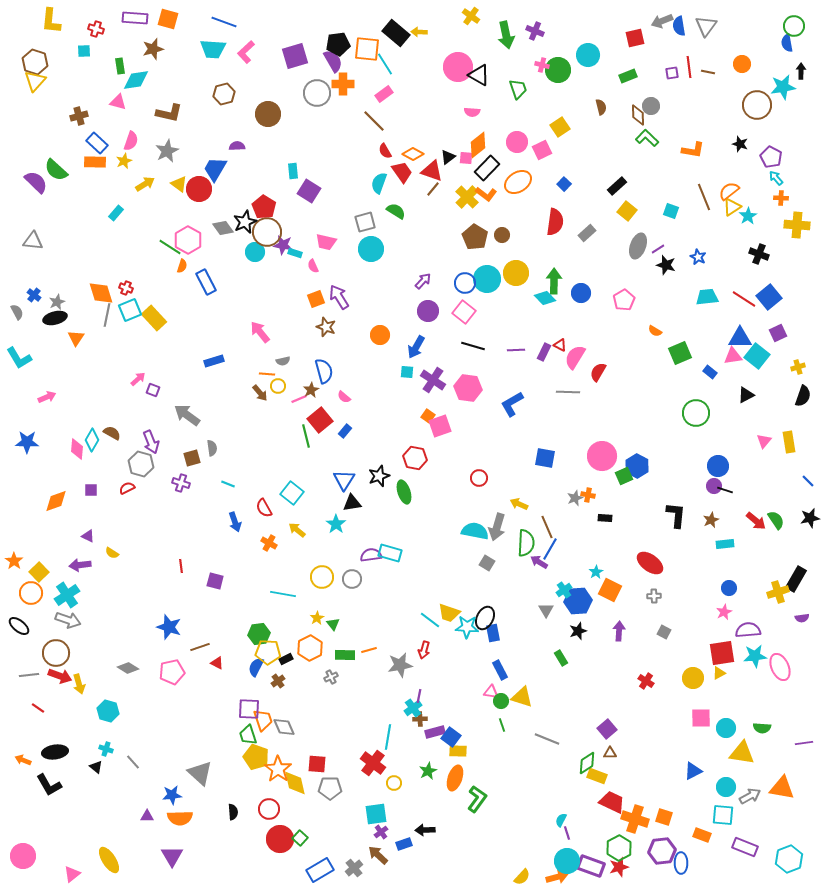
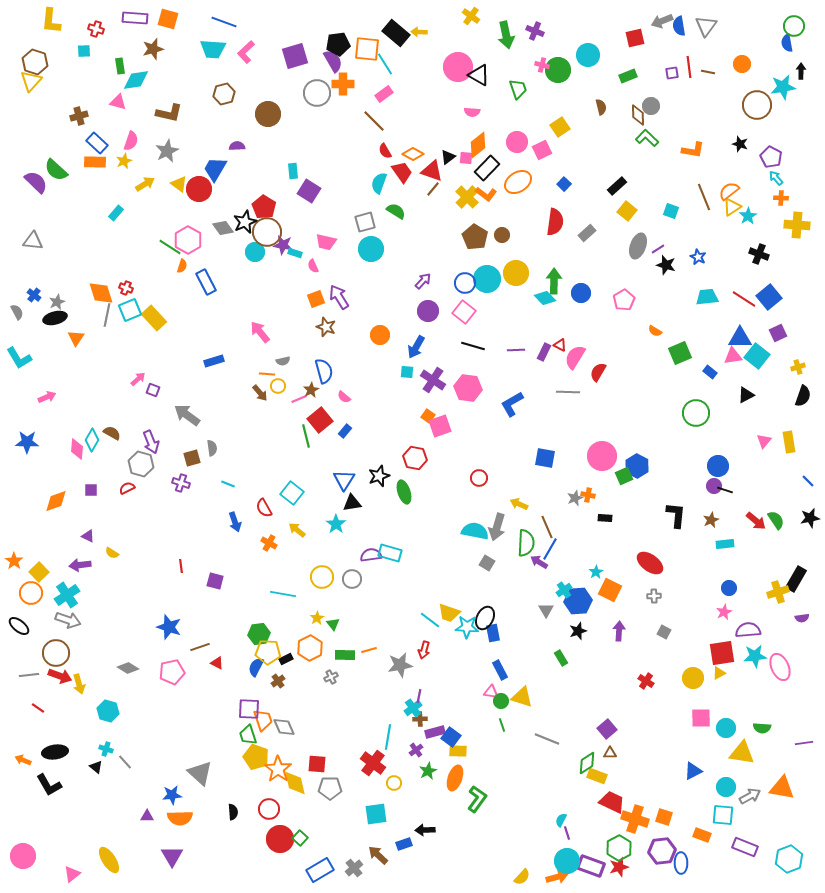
yellow triangle at (35, 81): moved 4 px left
gray line at (133, 762): moved 8 px left
purple cross at (381, 832): moved 35 px right, 82 px up
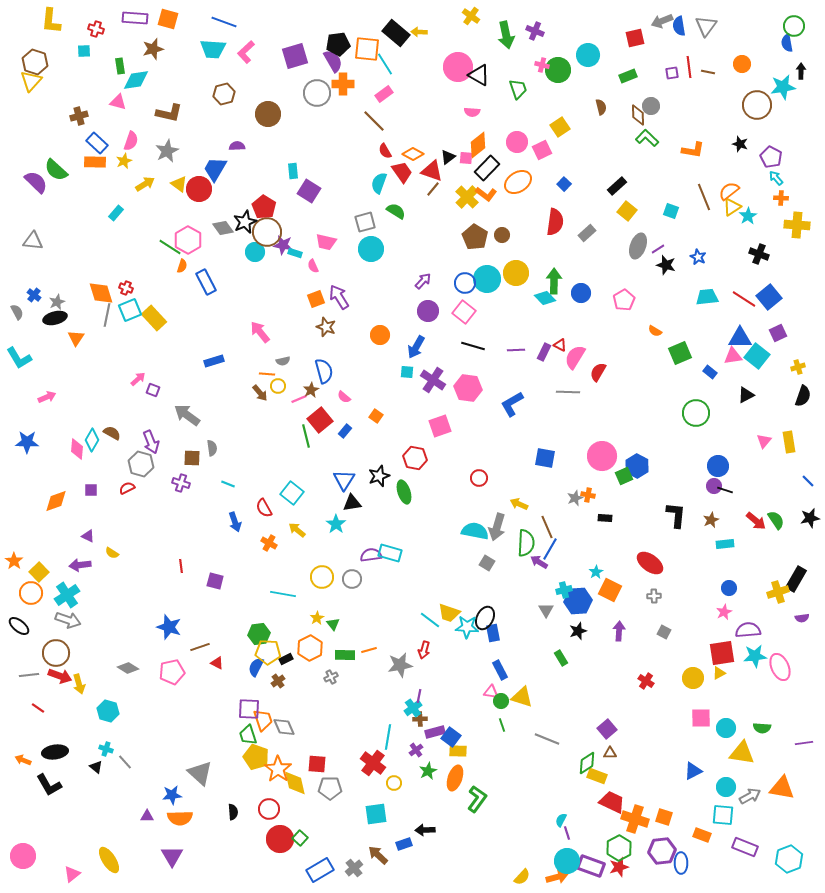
orange square at (428, 416): moved 52 px left
brown square at (192, 458): rotated 18 degrees clockwise
cyan cross at (564, 590): rotated 21 degrees clockwise
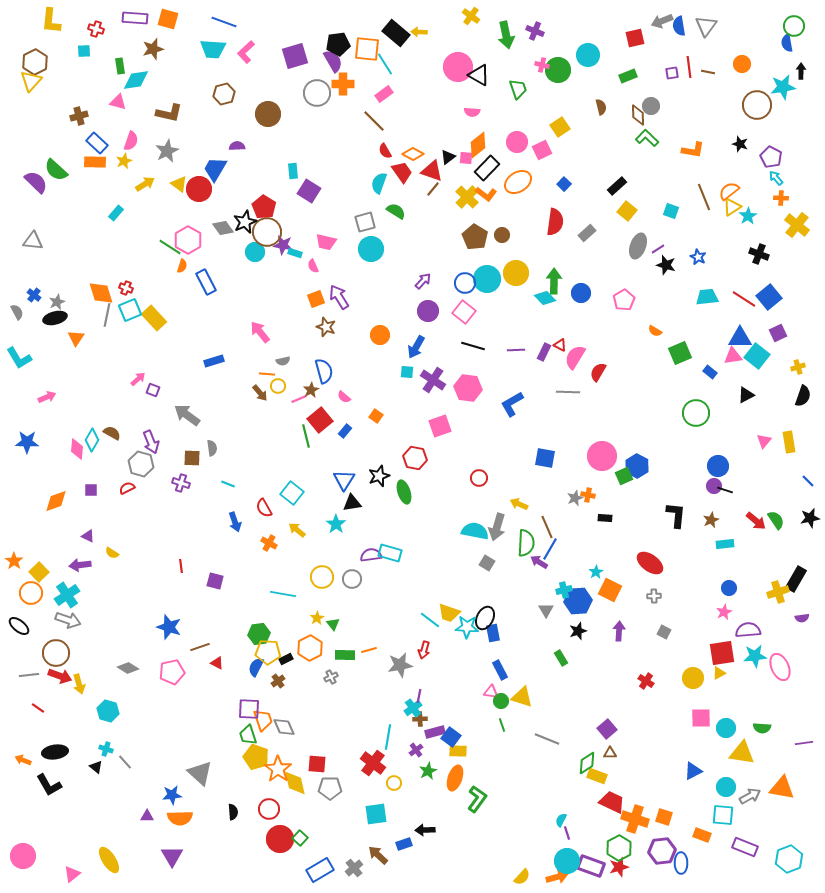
brown hexagon at (35, 62): rotated 15 degrees clockwise
yellow cross at (797, 225): rotated 35 degrees clockwise
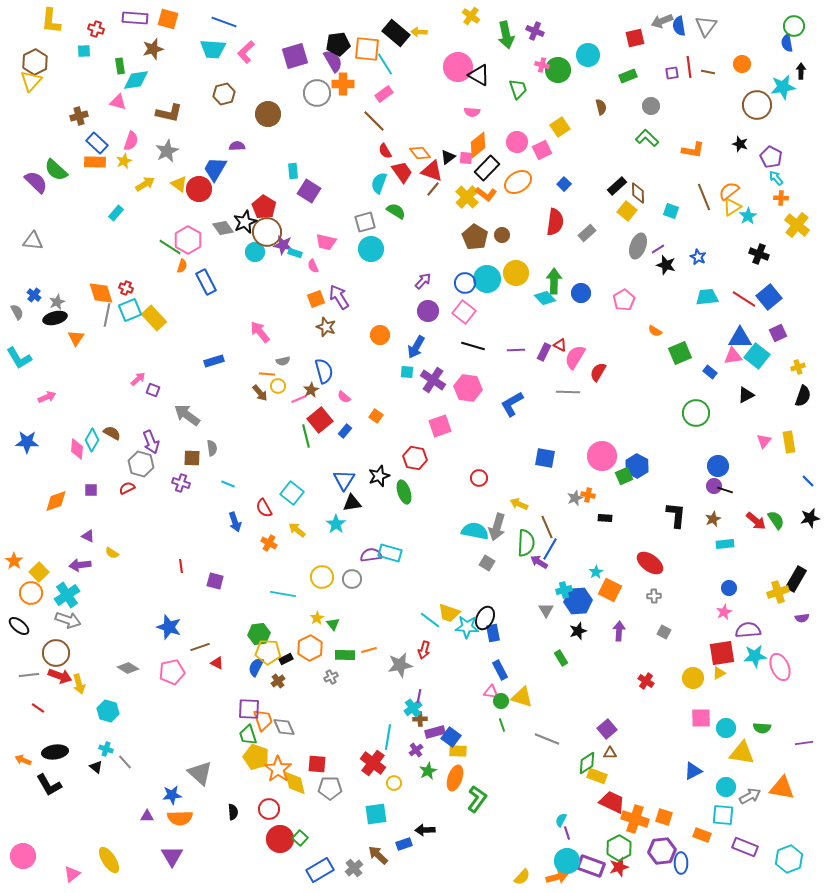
brown diamond at (638, 115): moved 78 px down
orange diamond at (413, 154): moved 7 px right, 1 px up; rotated 25 degrees clockwise
brown star at (711, 520): moved 2 px right, 1 px up
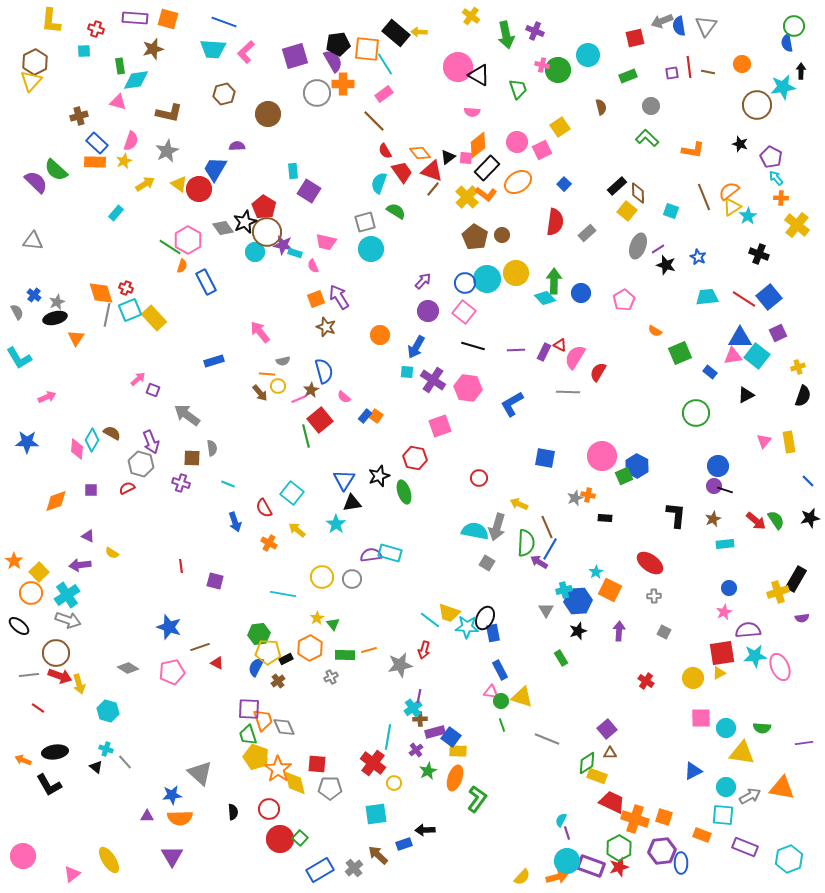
blue rectangle at (345, 431): moved 20 px right, 15 px up
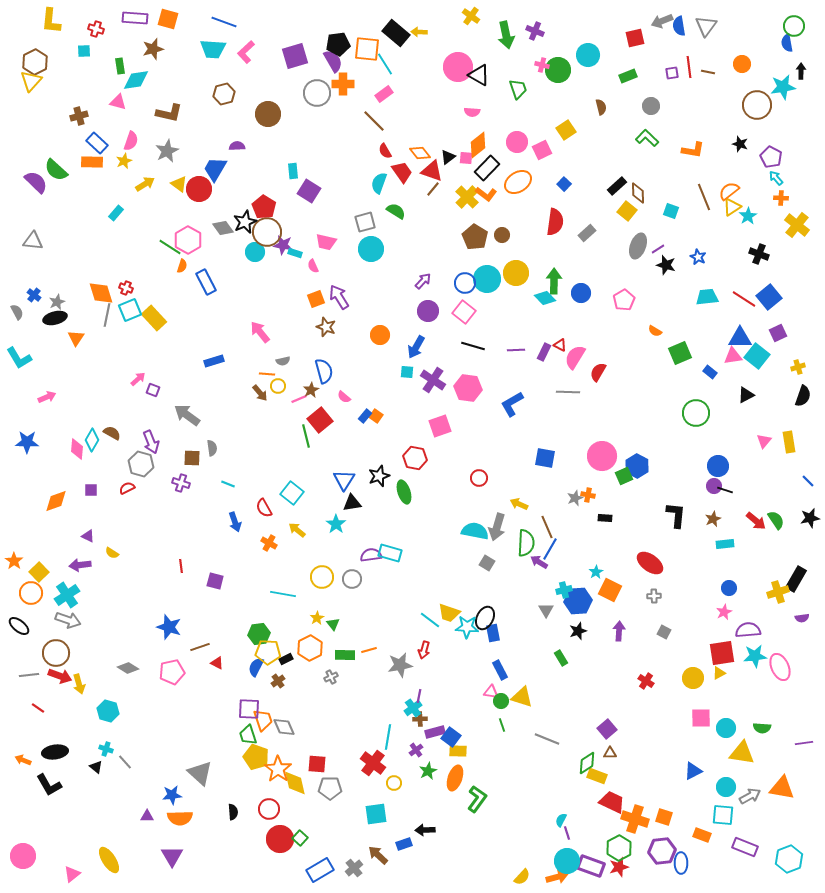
yellow square at (560, 127): moved 6 px right, 3 px down
orange rectangle at (95, 162): moved 3 px left
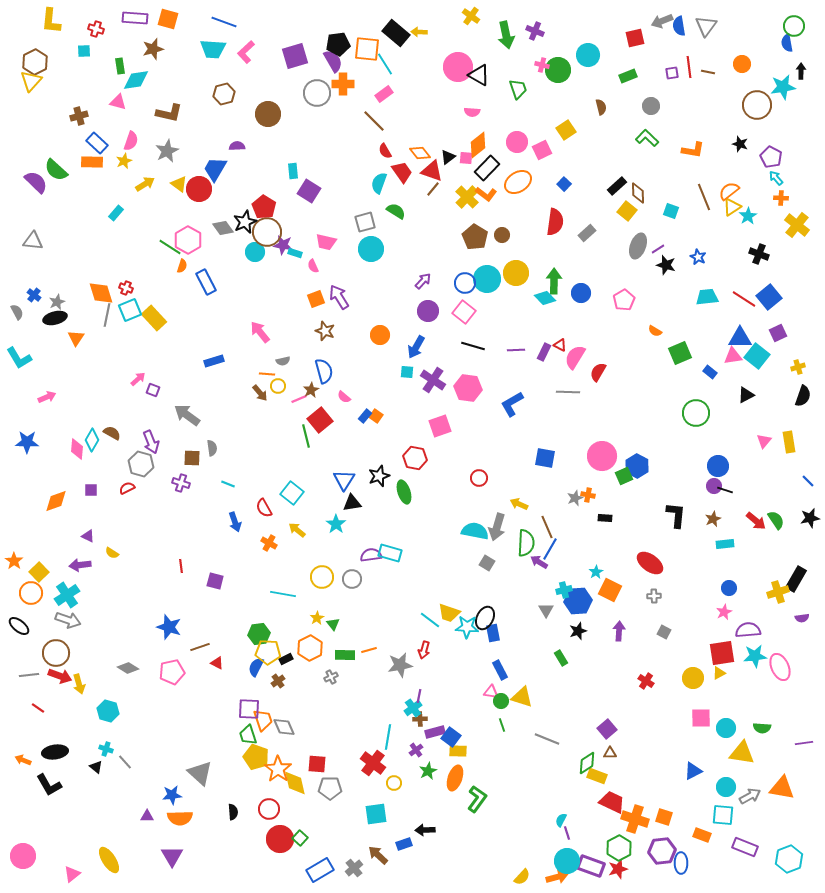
brown star at (326, 327): moved 1 px left, 4 px down
red star at (619, 867): moved 1 px left, 2 px down
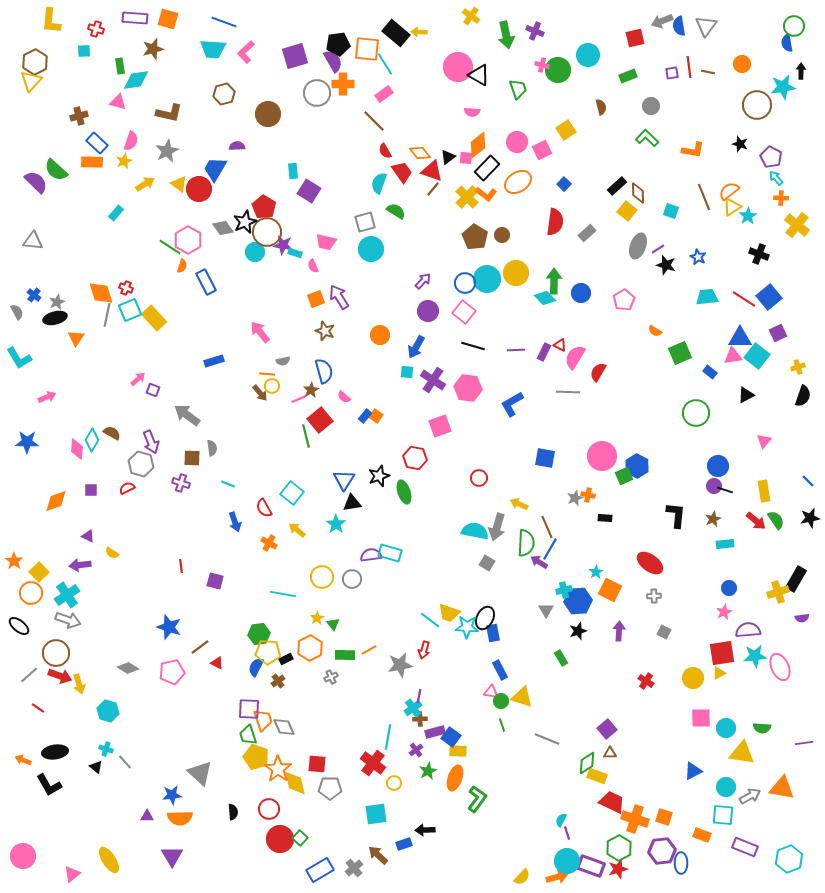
yellow circle at (278, 386): moved 6 px left
yellow rectangle at (789, 442): moved 25 px left, 49 px down
brown line at (200, 647): rotated 18 degrees counterclockwise
orange line at (369, 650): rotated 14 degrees counterclockwise
gray line at (29, 675): rotated 36 degrees counterclockwise
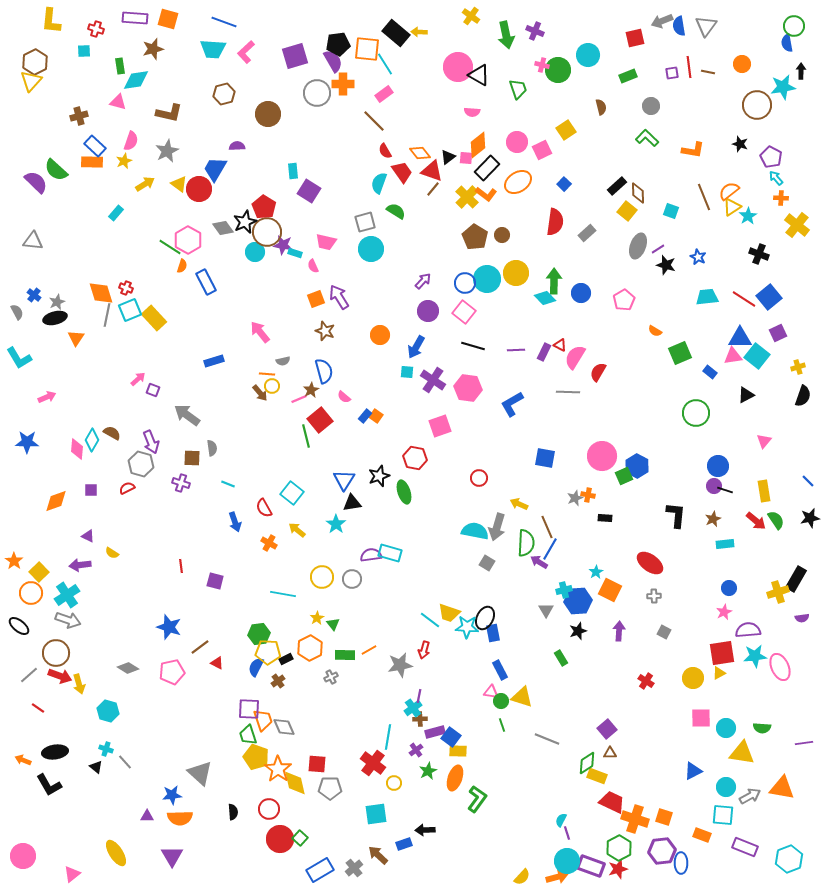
blue rectangle at (97, 143): moved 2 px left, 3 px down
yellow ellipse at (109, 860): moved 7 px right, 7 px up
